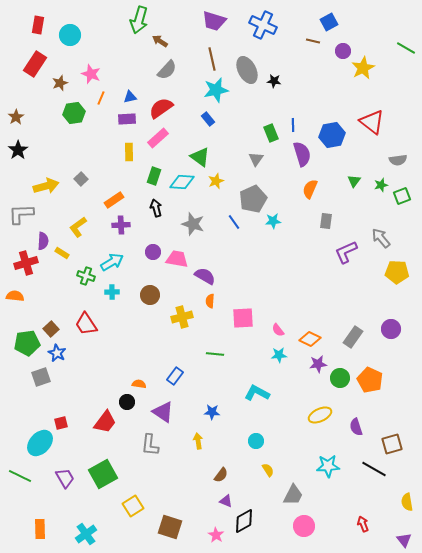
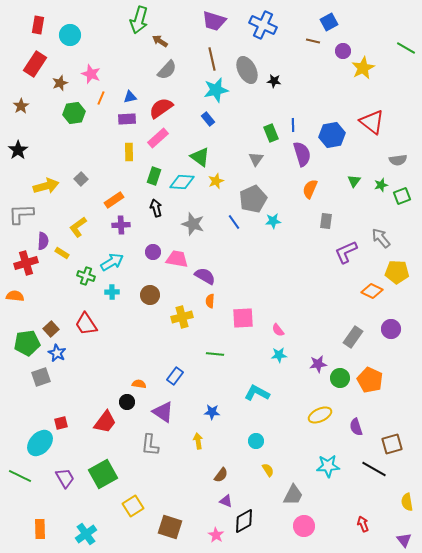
brown star at (16, 117): moved 5 px right, 11 px up
orange diamond at (310, 339): moved 62 px right, 48 px up
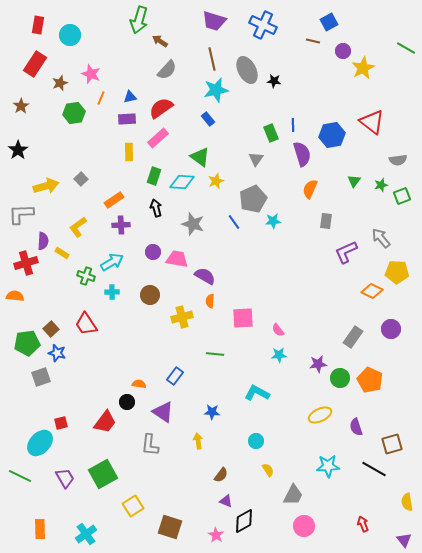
blue star at (57, 353): rotated 12 degrees counterclockwise
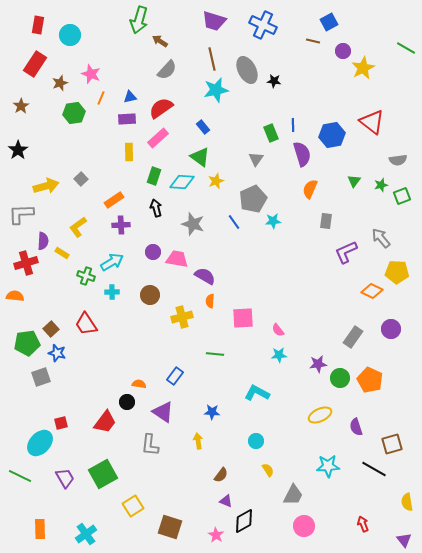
blue rectangle at (208, 119): moved 5 px left, 8 px down
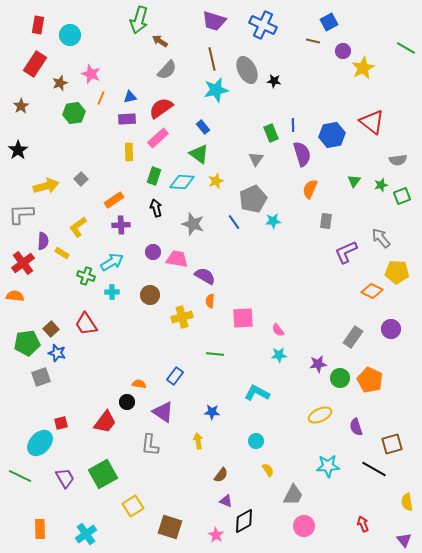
green triangle at (200, 157): moved 1 px left, 3 px up
red cross at (26, 263): moved 3 px left; rotated 20 degrees counterclockwise
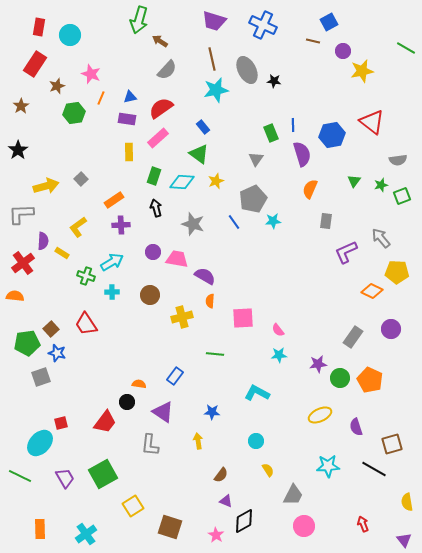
red rectangle at (38, 25): moved 1 px right, 2 px down
yellow star at (363, 68): moved 1 px left, 3 px down; rotated 15 degrees clockwise
brown star at (60, 83): moved 3 px left, 3 px down
purple rectangle at (127, 119): rotated 12 degrees clockwise
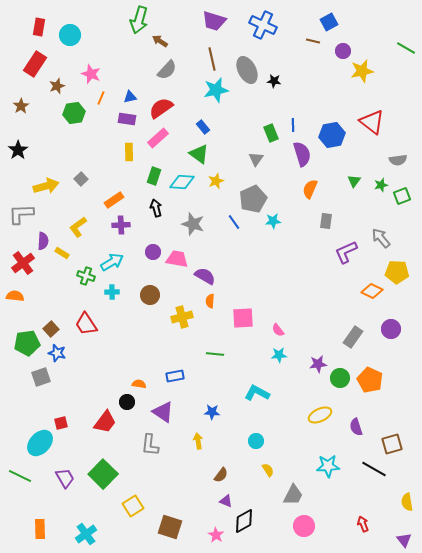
blue rectangle at (175, 376): rotated 42 degrees clockwise
green square at (103, 474): rotated 16 degrees counterclockwise
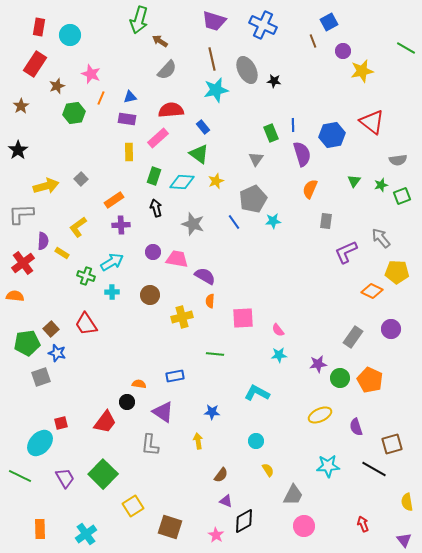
brown line at (313, 41): rotated 56 degrees clockwise
red semicircle at (161, 108): moved 10 px right, 2 px down; rotated 30 degrees clockwise
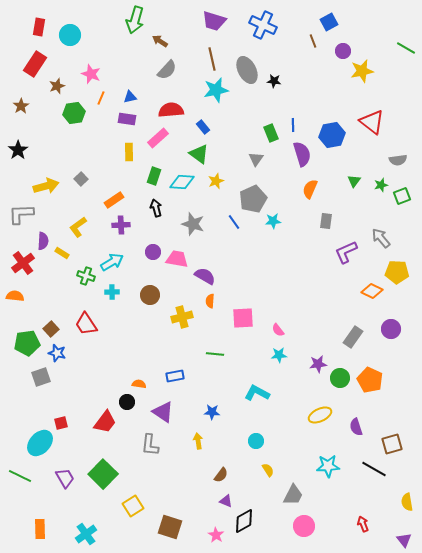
green arrow at (139, 20): moved 4 px left
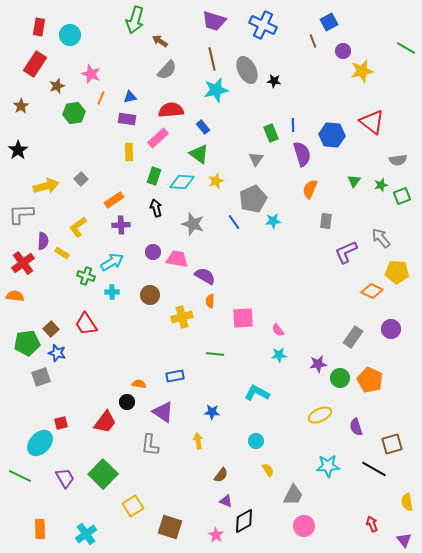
blue hexagon at (332, 135): rotated 15 degrees clockwise
red arrow at (363, 524): moved 9 px right
